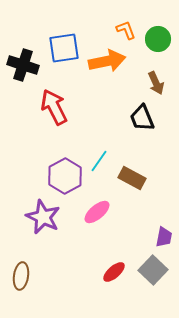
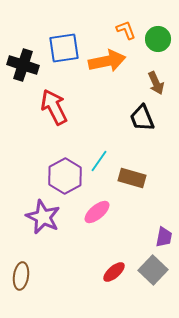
brown rectangle: rotated 12 degrees counterclockwise
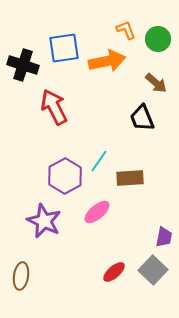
brown arrow: rotated 25 degrees counterclockwise
brown rectangle: moved 2 px left; rotated 20 degrees counterclockwise
purple star: moved 1 px right, 4 px down
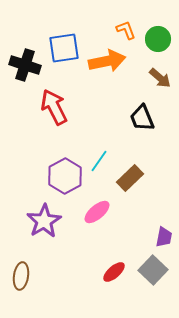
black cross: moved 2 px right
brown arrow: moved 4 px right, 5 px up
brown rectangle: rotated 40 degrees counterclockwise
purple star: rotated 16 degrees clockwise
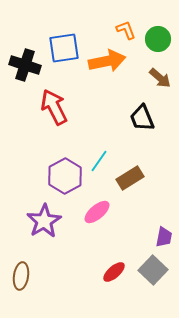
brown rectangle: rotated 12 degrees clockwise
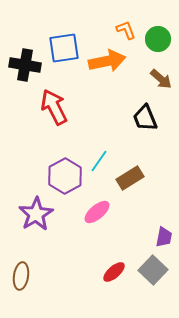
black cross: rotated 8 degrees counterclockwise
brown arrow: moved 1 px right, 1 px down
black trapezoid: moved 3 px right
purple star: moved 8 px left, 7 px up
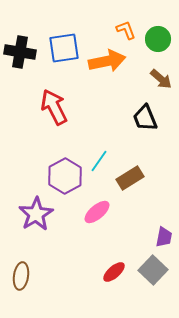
black cross: moved 5 px left, 13 px up
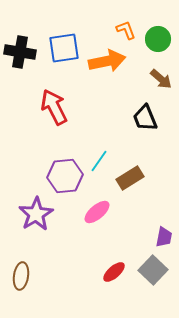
purple hexagon: rotated 24 degrees clockwise
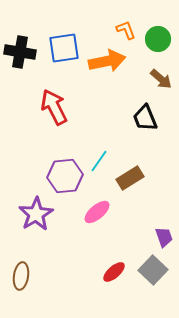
purple trapezoid: rotated 30 degrees counterclockwise
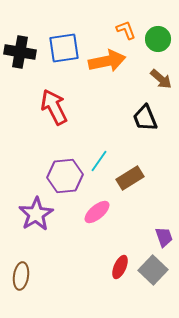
red ellipse: moved 6 px right, 5 px up; rotated 25 degrees counterclockwise
